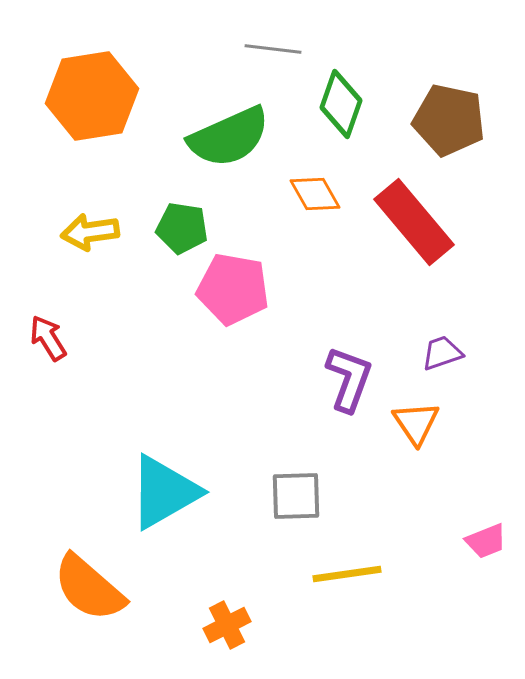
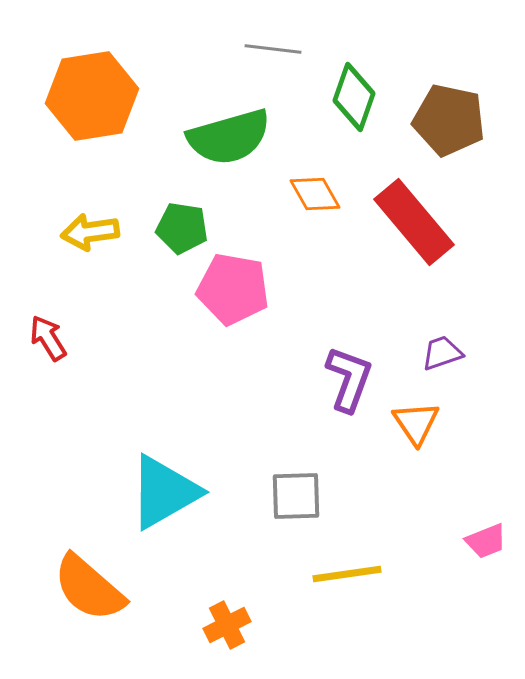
green diamond: moved 13 px right, 7 px up
green semicircle: rotated 8 degrees clockwise
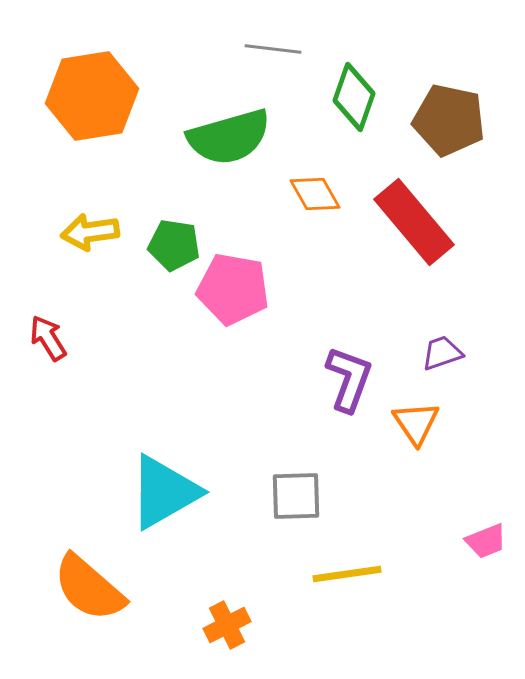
green pentagon: moved 8 px left, 17 px down
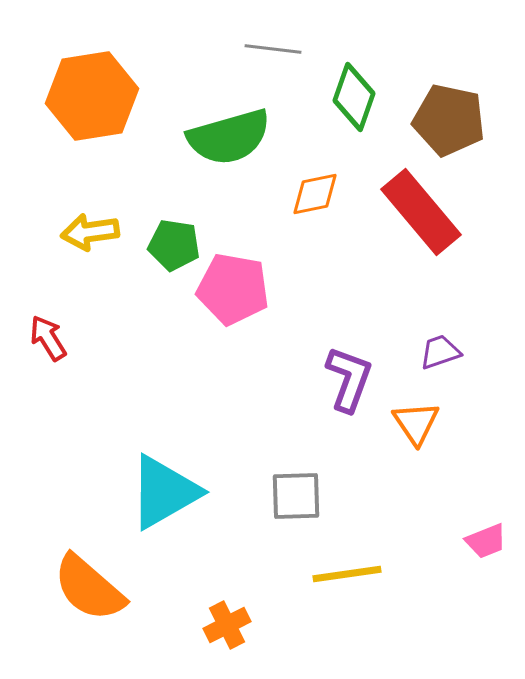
orange diamond: rotated 72 degrees counterclockwise
red rectangle: moved 7 px right, 10 px up
purple trapezoid: moved 2 px left, 1 px up
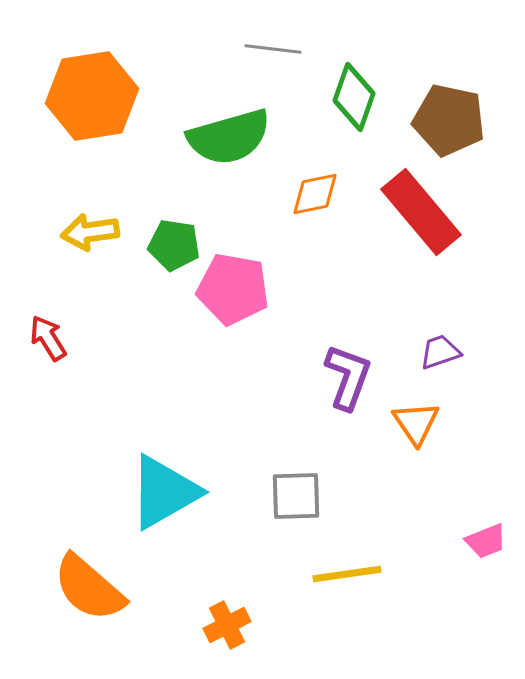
purple L-shape: moved 1 px left, 2 px up
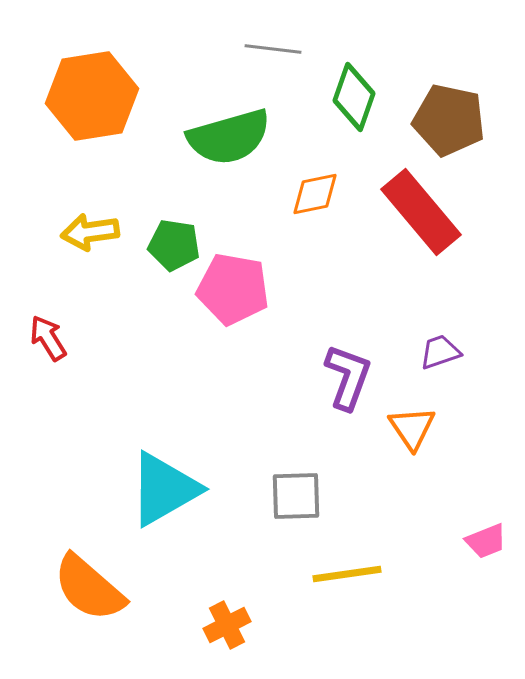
orange triangle: moved 4 px left, 5 px down
cyan triangle: moved 3 px up
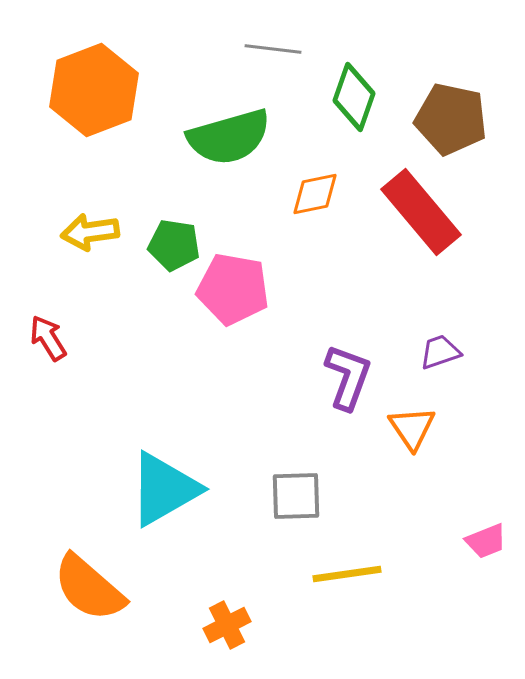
orange hexagon: moved 2 px right, 6 px up; rotated 12 degrees counterclockwise
brown pentagon: moved 2 px right, 1 px up
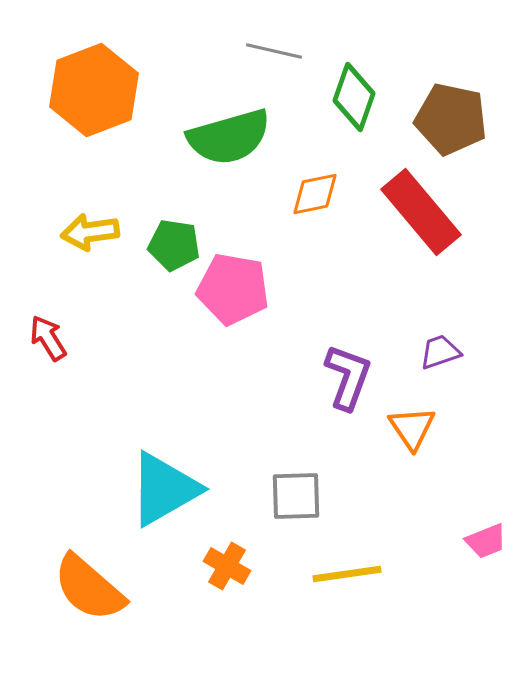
gray line: moved 1 px right, 2 px down; rotated 6 degrees clockwise
orange cross: moved 59 px up; rotated 33 degrees counterclockwise
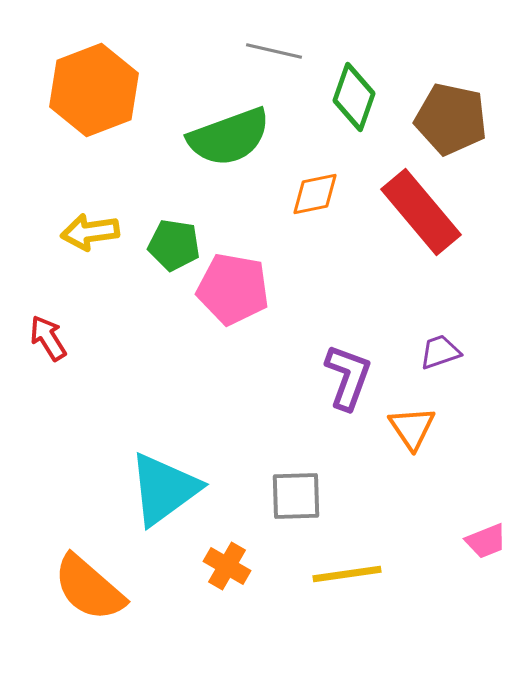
green semicircle: rotated 4 degrees counterclockwise
cyan triangle: rotated 6 degrees counterclockwise
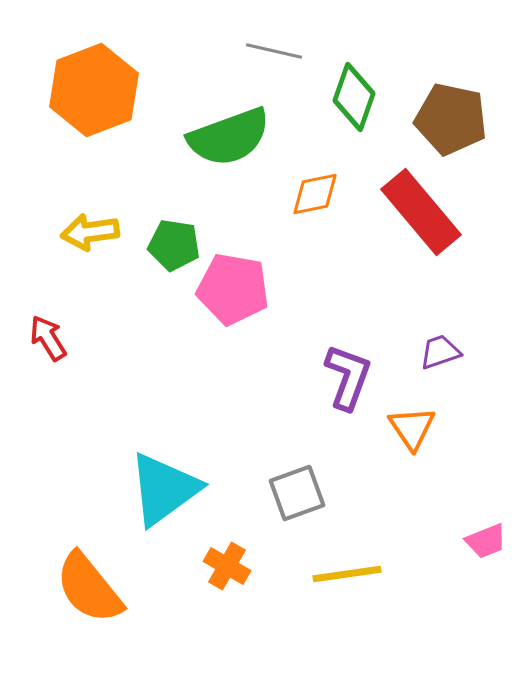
gray square: moved 1 px right, 3 px up; rotated 18 degrees counterclockwise
orange semicircle: rotated 10 degrees clockwise
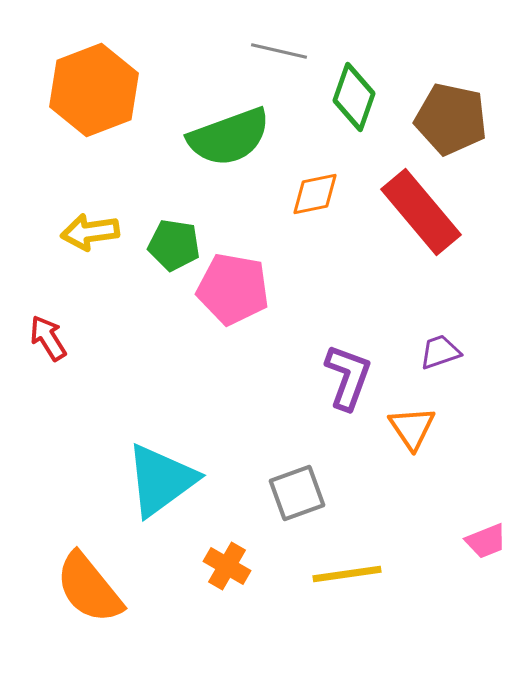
gray line: moved 5 px right
cyan triangle: moved 3 px left, 9 px up
